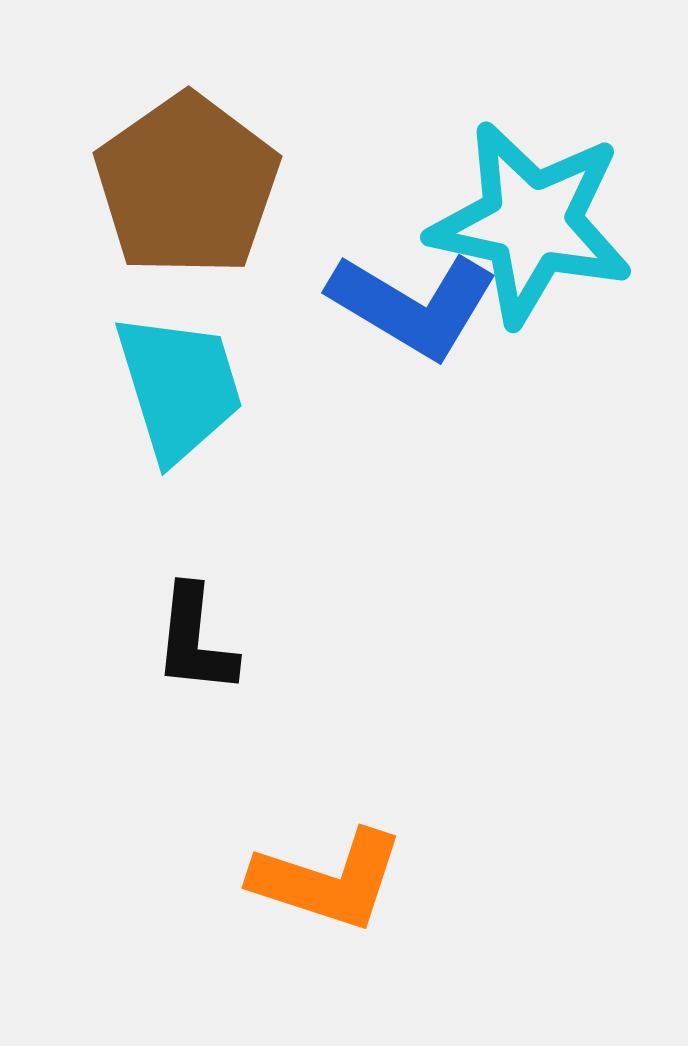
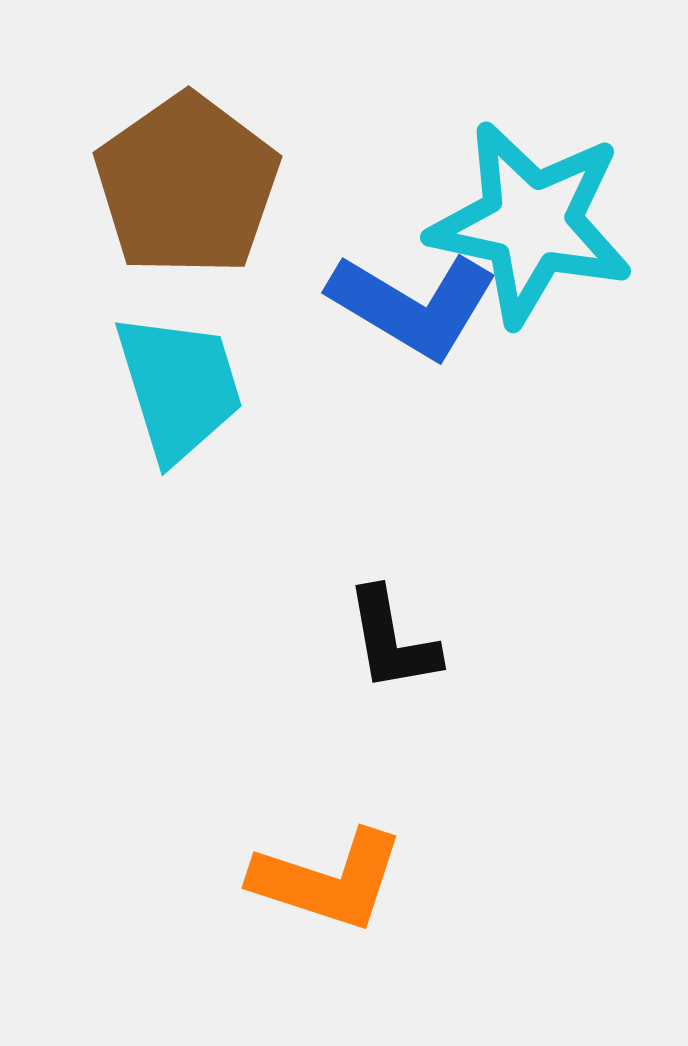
black L-shape: moved 197 px right; rotated 16 degrees counterclockwise
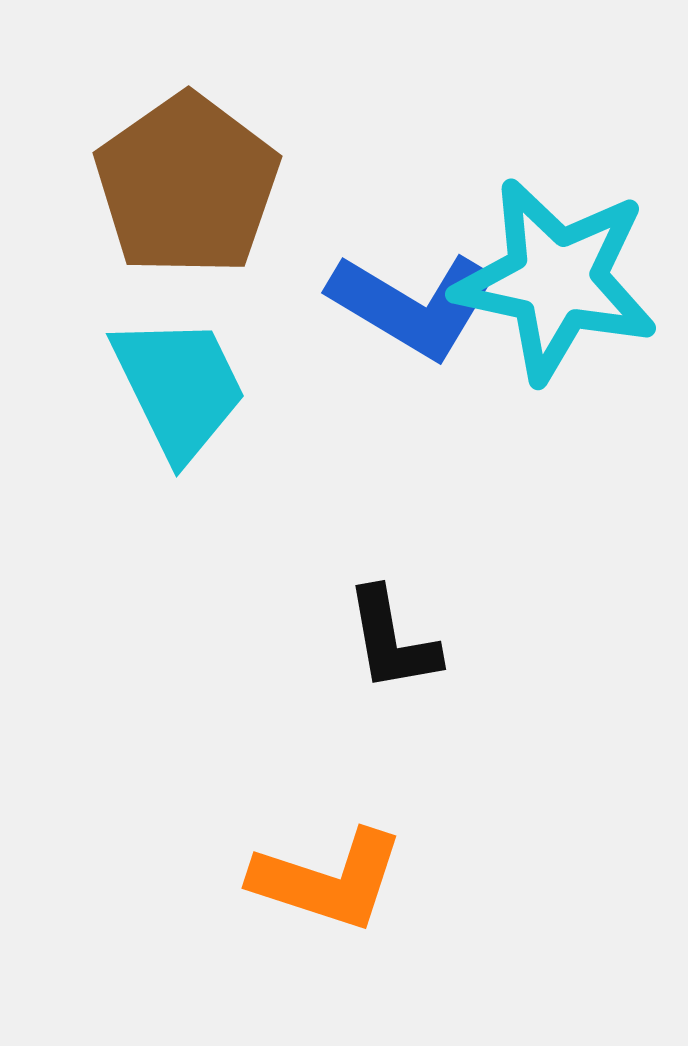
cyan star: moved 25 px right, 57 px down
cyan trapezoid: rotated 9 degrees counterclockwise
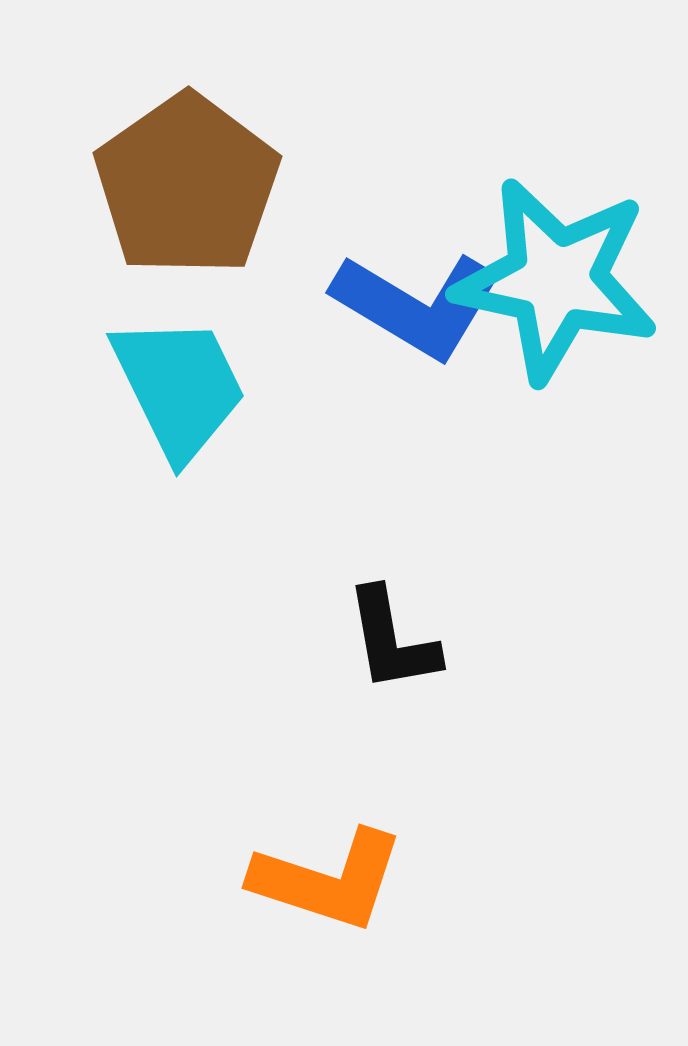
blue L-shape: moved 4 px right
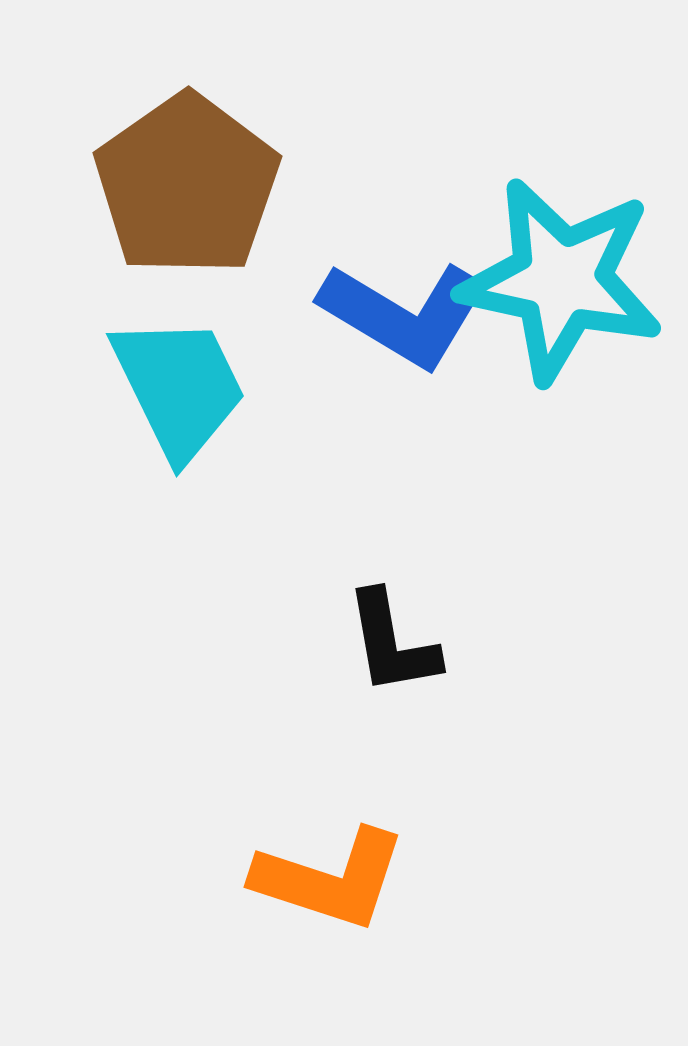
cyan star: moved 5 px right
blue L-shape: moved 13 px left, 9 px down
black L-shape: moved 3 px down
orange L-shape: moved 2 px right, 1 px up
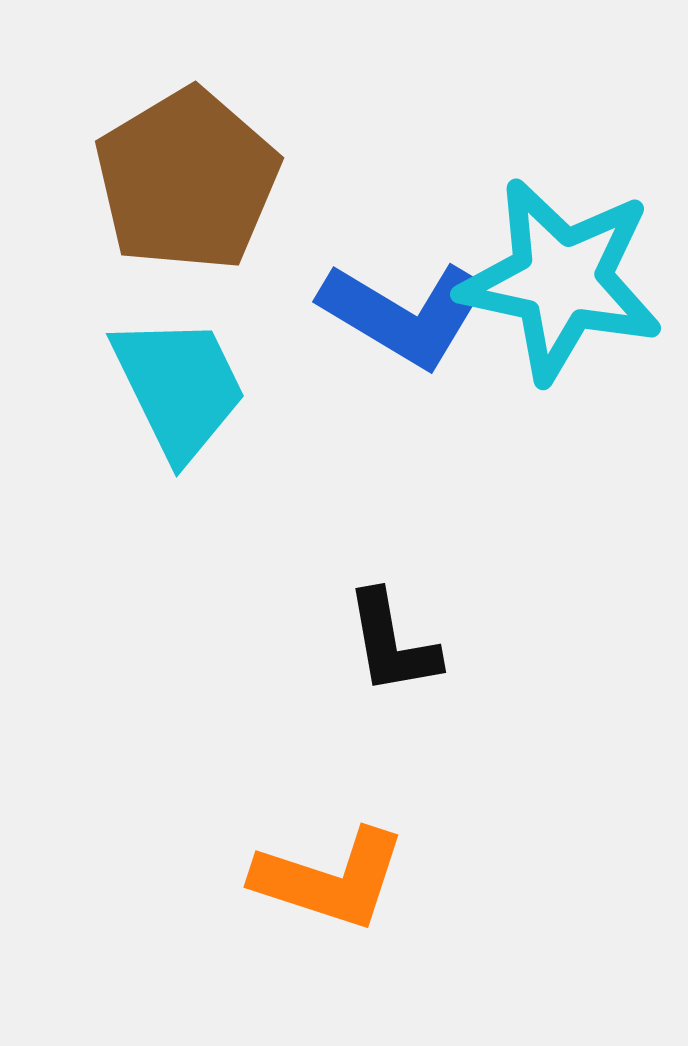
brown pentagon: moved 5 px up; rotated 4 degrees clockwise
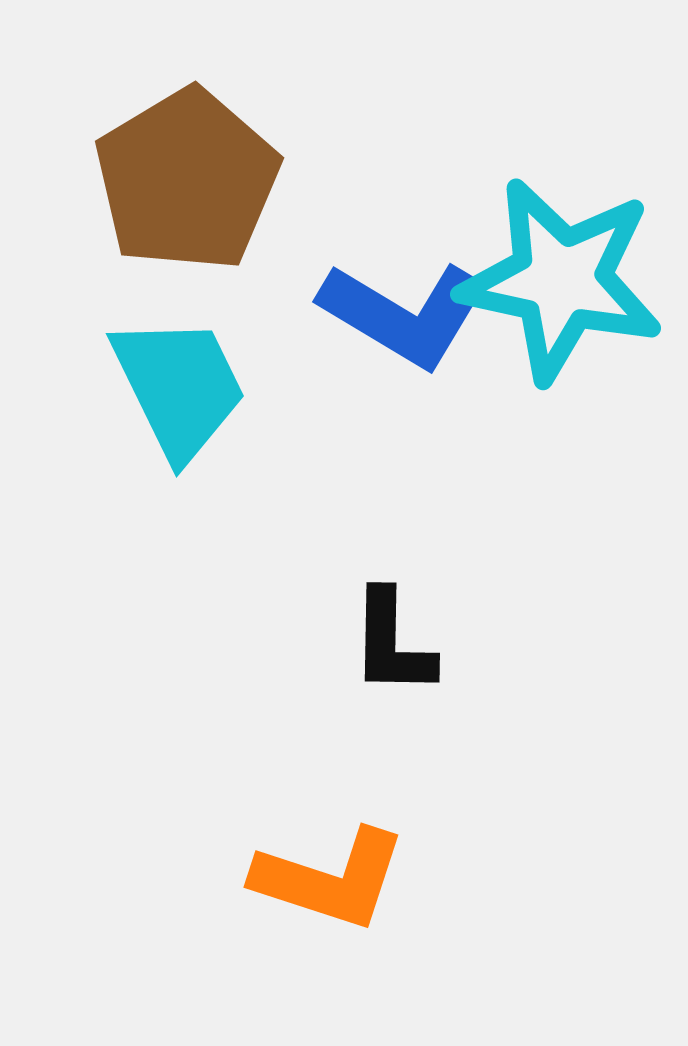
black L-shape: rotated 11 degrees clockwise
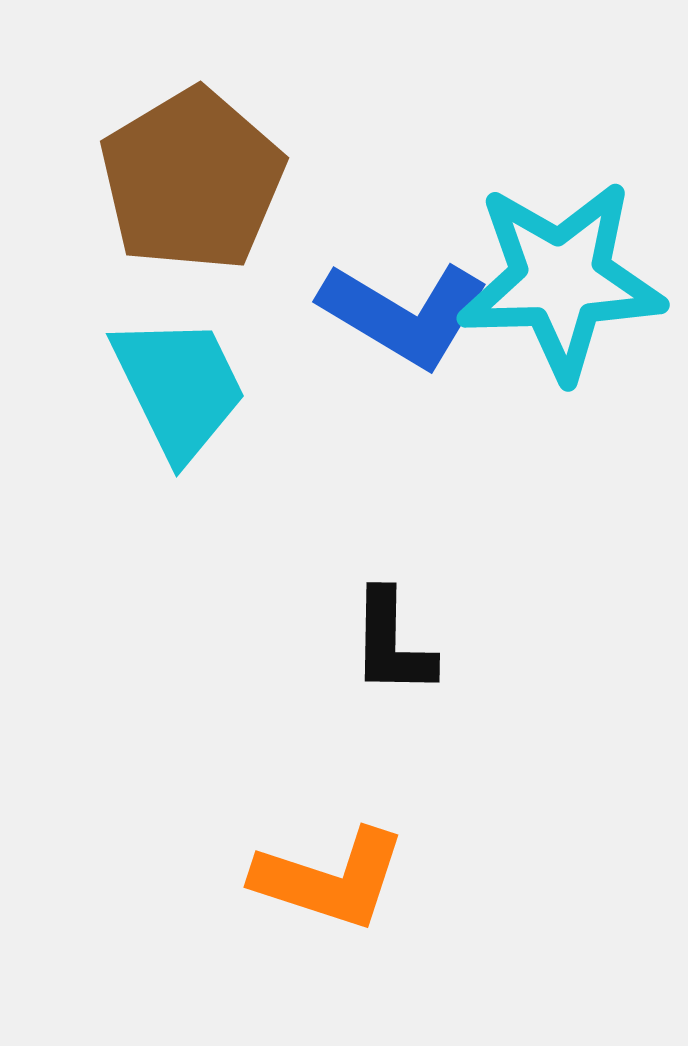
brown pentagon: moved 5 px right
cyan star: rotated 14 degrees counterclockwise
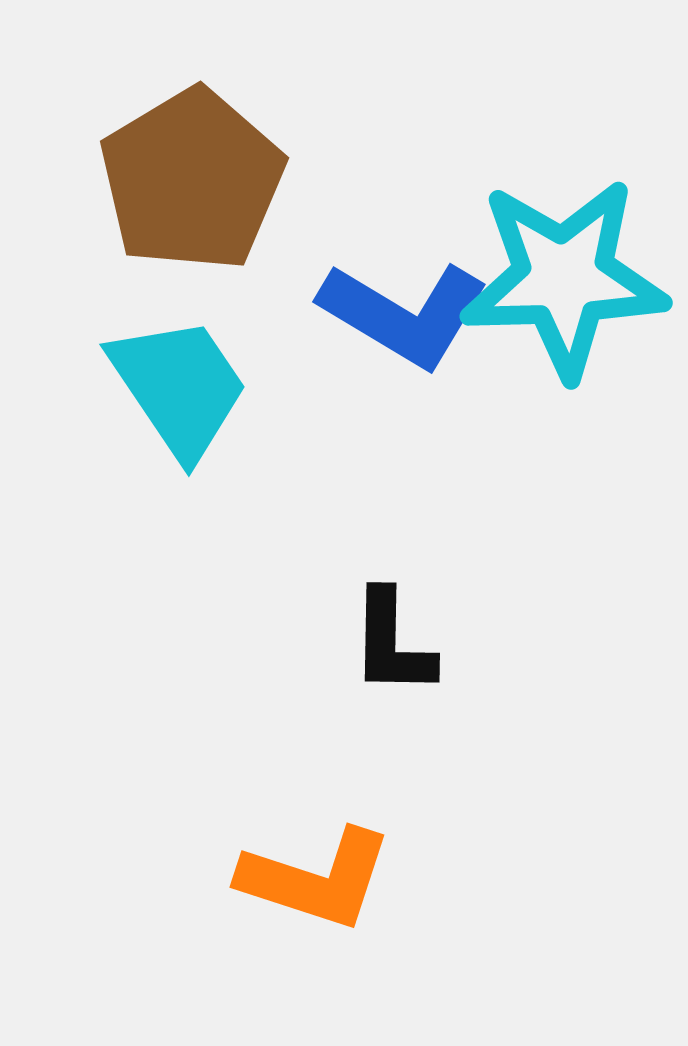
cyan star: moved 3 px right, 2 px up
cyan trapezoid: rotated 8 degrees counterclockwise
orange L-shape: moved 14 px left
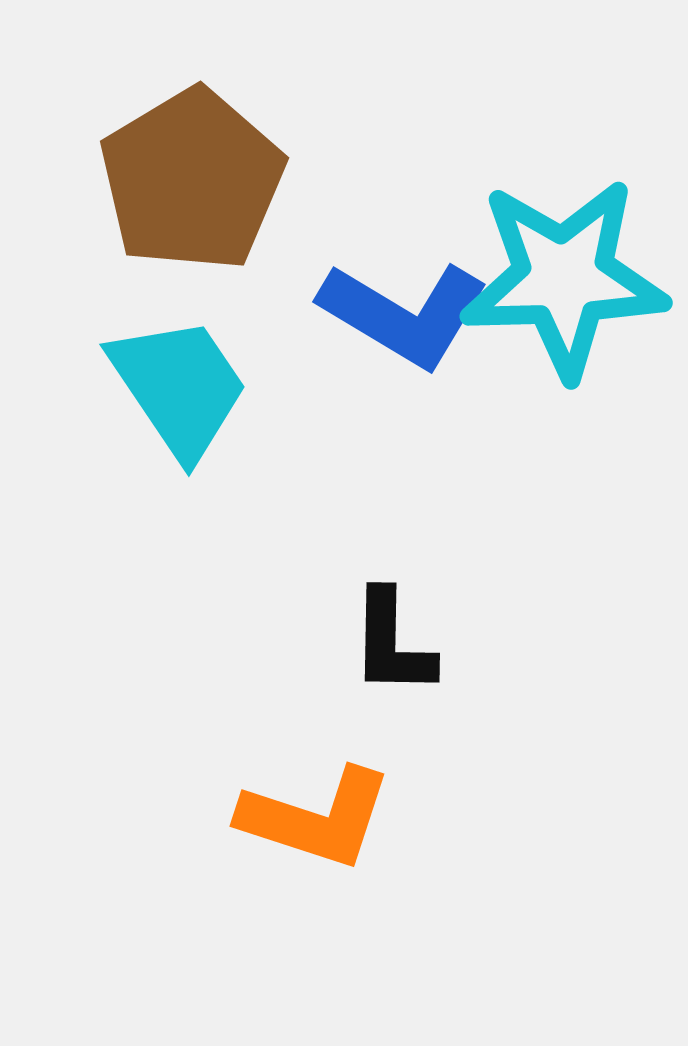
orange L-shape: moved 61 px up
